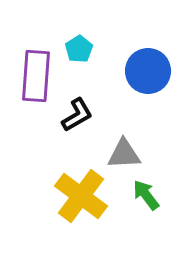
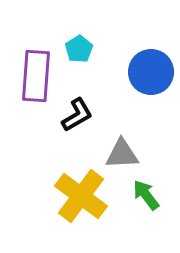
blue circle: moved 3 px right, 1 px down
gray triangle: moved 2 px left
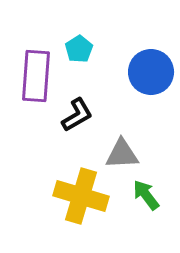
yellow cross: rotated 20 degrees counterclockwise
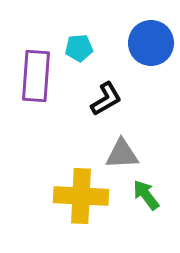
cyan pentagon: moved 1 px up; rotated 28 degrees clockwise
blue circle: moved 29 px up
black L-shape: moved 29 px right, 16 px up
yellow cross: rotated 14 degrees counterclockwise
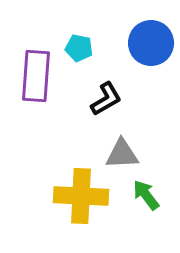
cyan pentagon: rotated 16 degrees clockwise
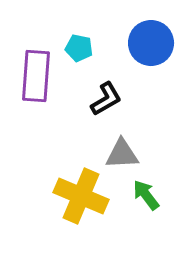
yellow cross: rotated 20 degrees clockwise
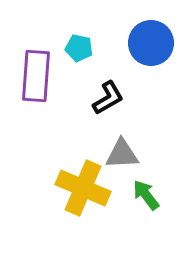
black L-shape: moved 2 px right, 1 px up
yellow cross: moved 2 px right, 8 px up
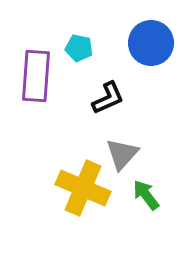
black L-shape: rotated 6 degrees clockwise
gray triangle: rotated 45 degrees counterclockwise
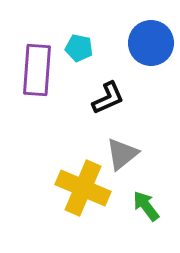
purple rectangle: moved 1 px right, 6 px up
gray triangle: rotated 9 degrees clockwise
green arrow: moved 11 px down
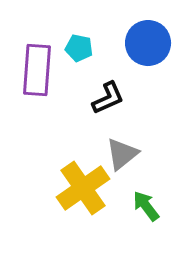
blue circle: moved 3 px left
yellow cross: rotated 32 degrees clockwise
